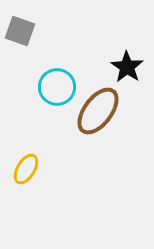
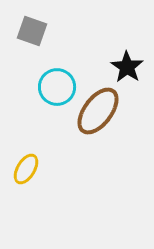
gray square: moved 12 px right
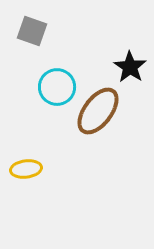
black star: moved 3 px right
yellow ellipse: rotated 52 degrees clockwise
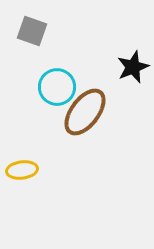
black star: moved 3 px right; rotated 16 degrees clockwise
brown ellipse: moved 13 px left, 1 px down
yellow ellipse: moved 4 px left, 1 px down
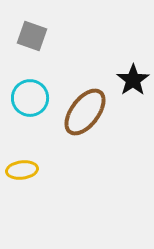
gray square: moved 5 px down
black star: moved 13 px down; rotated 12 degrees counterclockwise
cyan circle: moved 27 px left, 11 px down
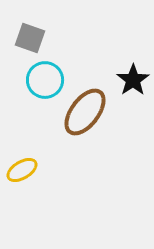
gray square: moved 2 px left, 2 px down
cyan circle: moved 15 px right, 18 px up
yellow ellipse: rotated 24 degrees counterclockwise
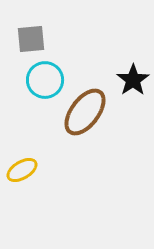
gray square: moved 1 px right, 1 px down; rotated 24 degrees counterclockwise
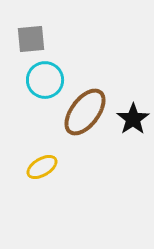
black star: moved 39 px down
yellow ellipse: moved 20 px right, 3 px up
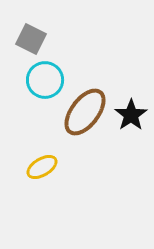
gray square: rotated 32 degrees clockwise
black star: moved 2 px left, 4 px up
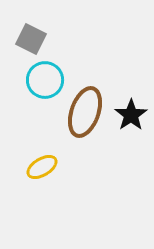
brown ellipse: rotated 18 degrees counterclockwise
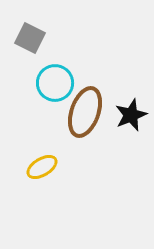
gray square: moved 1 px left, 1 px up
cyan circle: moved 10 px right, 3 px down
black star: rotated 12 degrees clockwise
